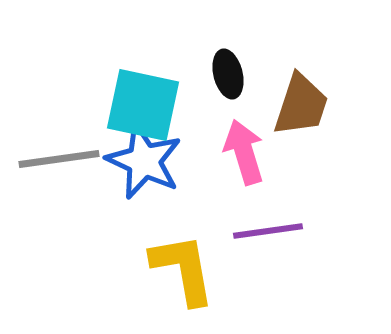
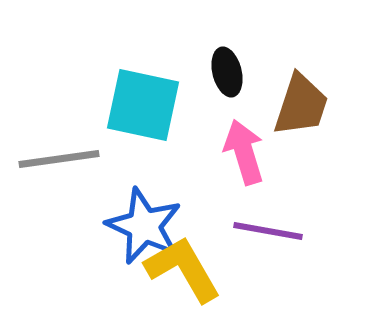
black ellipse: moved 1 px left, 2 px up
blue star: moved 65 px down
purple line: rotated 18 degrees clockwise
yellow L-shape: rotated 20 degrees counterclockwise
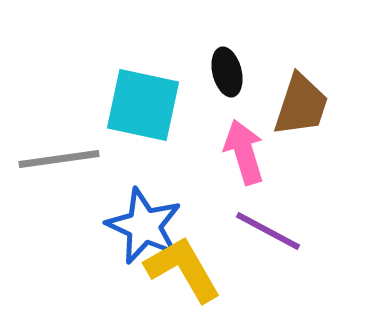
purple line: rotated 18 degrees clockwise
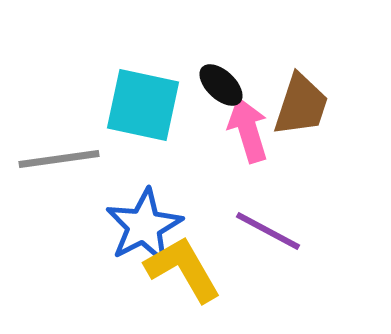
black ellipse: moved 6 px left, 13 px down; rotated 33 degrees counterclockwise
pink arrow: moved 4 px right, 22 px up
blue star: rotated 20 degrees clockwise
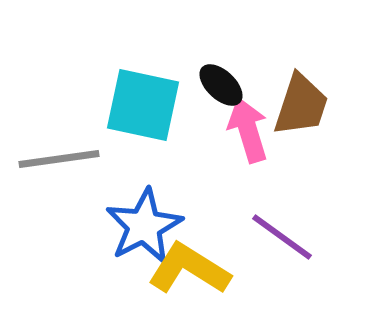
purple line: moved 14 px right, 6 px down; rotated 8 degrees clockwise
yellow L-shape: moved 6 px right; rotated 28 degrees counterclockwise
